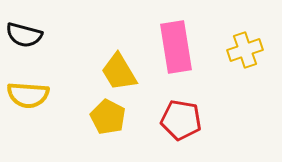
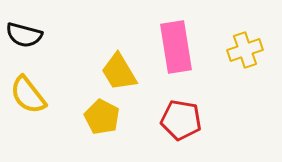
yellow semicircle: rotated 48 degrees clockwise
yellow pentagon: moved 6 px left
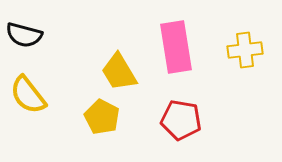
yellow cross: rotated 12 degrees clockwise
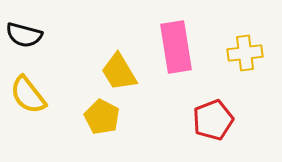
yellow cross: moved 3 px down
red pentagon: moved 32 px right; rotated 30 degrees counterclockwise
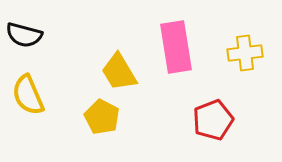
yellow semicircle: rotated 15 degrees clockwise
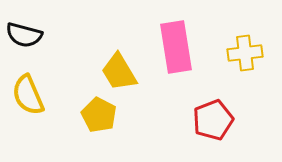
yellow pentagon: moved 3 px left, 2 px up
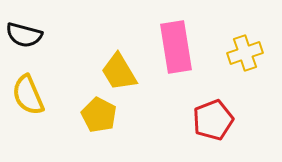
yellow cross: rotated 12 degrees counterclockwise
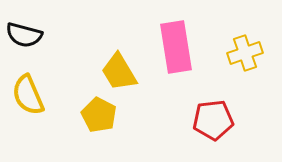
red pentagon: rotated 15 degrees clockwise
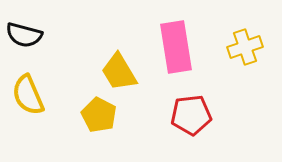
yellow cross: moved 6 px up
red pentagon: moved 22 px left, 5 px up
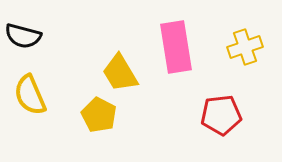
black semicircle: moved 1 px left, 1 px down
yellow trapezoid: moved 1 px right, 1 px down
yellow semicircle: moved 2 px right
red pentagon: moved 30 px right
